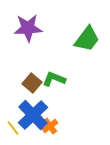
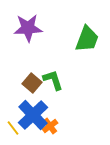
green trapezoid: rotated 16 degrees counterclockwise
green L-shape: moved 1 px left, 1 px down; rotated 50 degrees clockwise
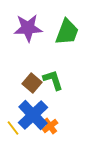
green trapezoid: moved 20 px left, 7 px up
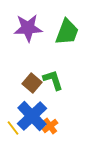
blue cross: moved 1 px left, 1 px down
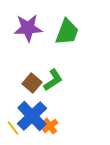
green L-shape: rotated 75 degrees clockwise
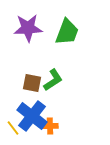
brown square: rotated 30 degrees counterclockwise
blue cross: rotated 8 degrees counterclockwise
orange cross: rotated 35 degrees clockwise
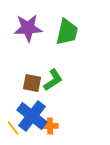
green trapezoid: rotated 8 degrees counterclockwise
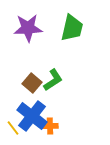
green trapezoid: moved 5 px right, 4 px up
brown square: rotated 30 degrees clockwise
